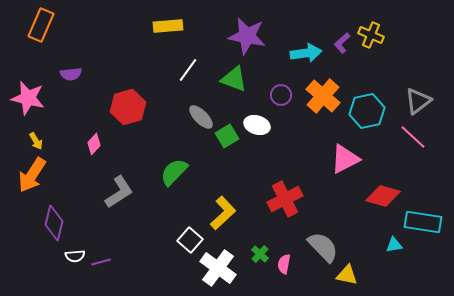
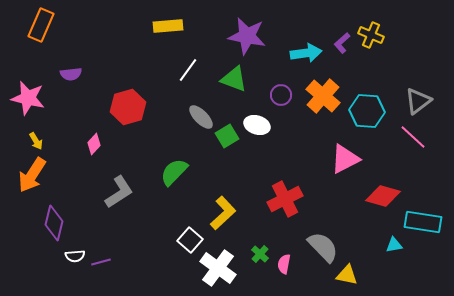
cyan hexagon: rotated 16 degrees clockwise
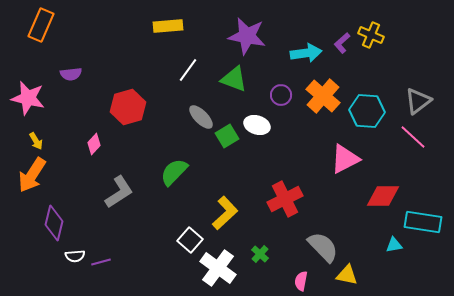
red diamond: rotated 16 degrees counterclockwise
yellow L-shape: moved 2 px right
pink semicircle: moved 17 px right, 17 px down
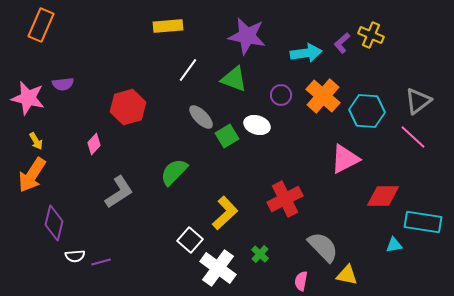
purple semicircle: moved 8 px left, 10 px down
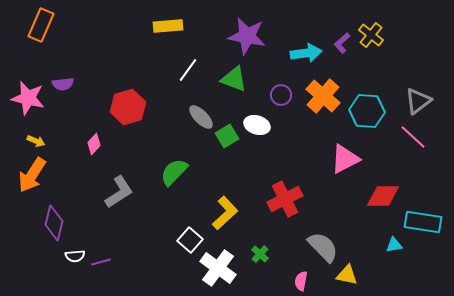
yellow cross: rotated 15 degrees clockwise
yellow arrow: rotated 36 degrees counterclockwise
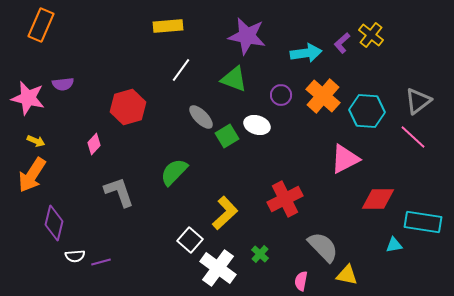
white line: moved 7 px left
gray L-shape: rotated 76 degrees counterclockwise
red diamond: moved 5 px left, 3 px down
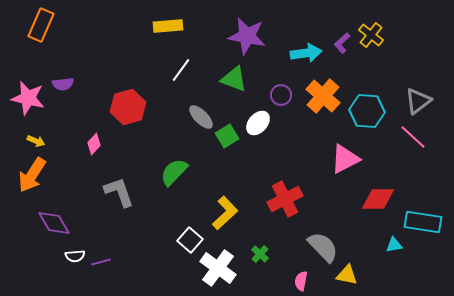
white ellipse: moved 1 px right, 2 px up; rotated 65 degrees counterclockwise
purple diamond: rotated 44 degrees counterclockwise
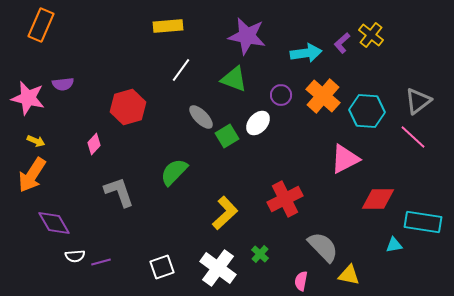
white square: moved 28 px left, 27 px down; rotated 30 degrees clockwise
yellow triangle: moved 2 px right
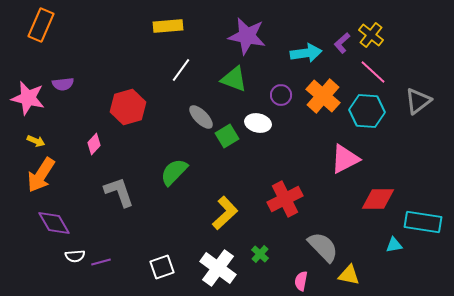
white ellipse: rotated 60 degrees clockwise
pink line: moved 40 px left, 65 px up
orange arrow: moved 9 px right
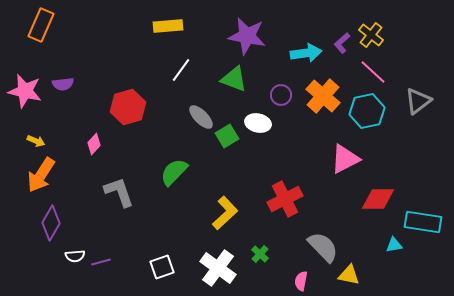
pink star: moved 3 px left, 7 px up
cyan hexagon: rotated 16 degrees counterclockwise
purple diamond: moved 3 px left; rotated 60 degrees clockwise
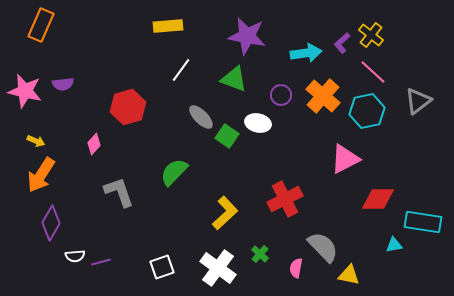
green square: rotated 25 degrees counterclockwise
pink semicircle: moved 5 px left, 13 px up
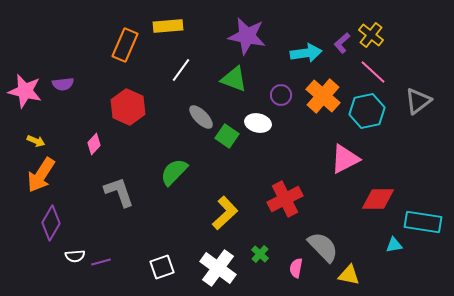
orange rectangle: moved 84 px right, 20 px down
red hexagon: rotated 20 degrees counterclockwise
